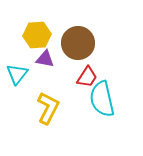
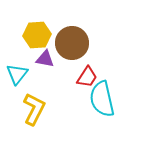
brown circle: moved 6 px left
yellow L-shape: moved 14 px left, 1 px down
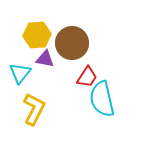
cyan triangle: moved 3 px right, 1 px up
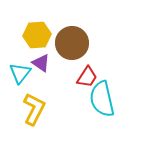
purple triangle: moved 4 px left, 4 px down; rotated 24 degrees clockwise
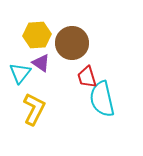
red trapezoid: rotated 130 degrees clockwise
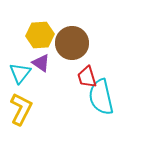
yellow hexagon: moved 3 px right
cyan semicircle: moved 1 px left, 2 px up
yellow L-shape: moved 13 px left
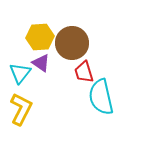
yellow hexagon: moved 2 px down
red trapezoid: moved 3 px left, 5 px up
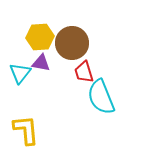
purple triangle: rotated 24 degrees counterclockwise
cyan semicircle: rotated 9 degrees counterclockwise
yellow L-shape: moved 5 px right, 21 px down; rotated 32 degrees counterclockwise
